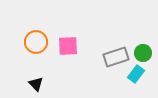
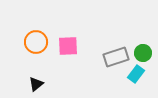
black triangle: rotated 35 degrees clockwise
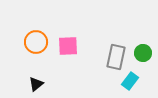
gray rectangle: rotated 60 degrees counterclockwise
cyan rectangle: moved 6 px left, 7 px down
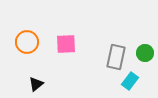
orange circle: moved 9 px left
pink square: moved 2 px left, 2 px up
green circle: moved 2 px right
